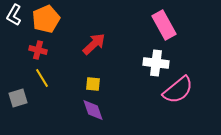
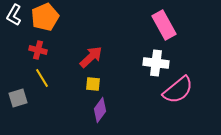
orange pentagon: moved 1 px left, 2 px up
red arrow: moved 3 px left, 13 px down
purple diamond: moved 7 px right; rotated 55 degrees clockwise
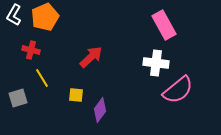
red cross: moved 7 px left
yellow square: moved 17 px left, 11 px down
